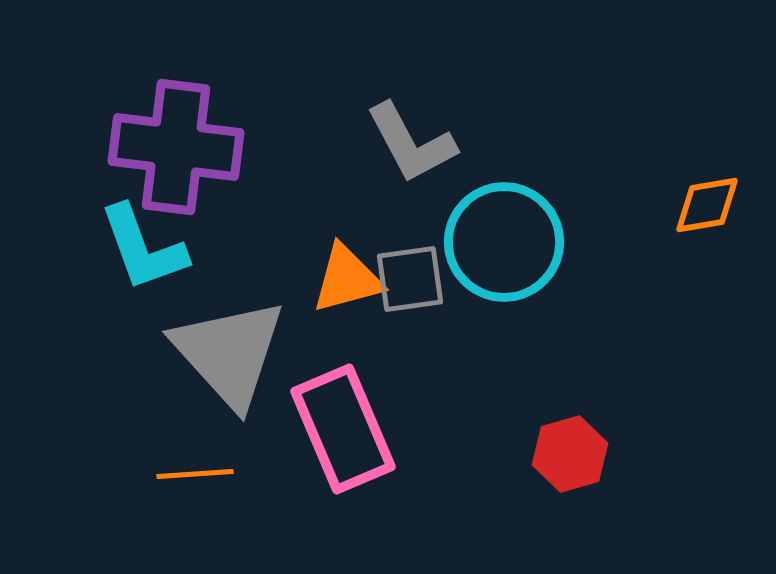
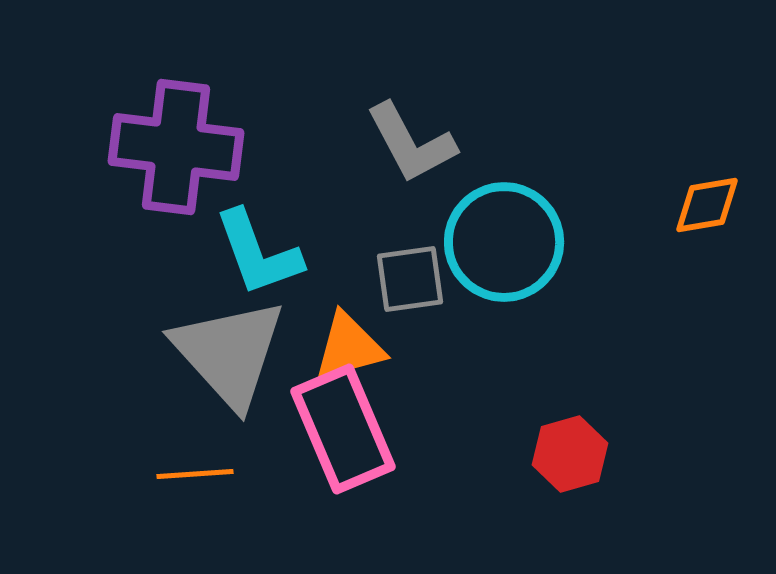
cyan L-shape: moved 115 px right, 5 px down
orange triangle: moved 2 px right, 68 px down
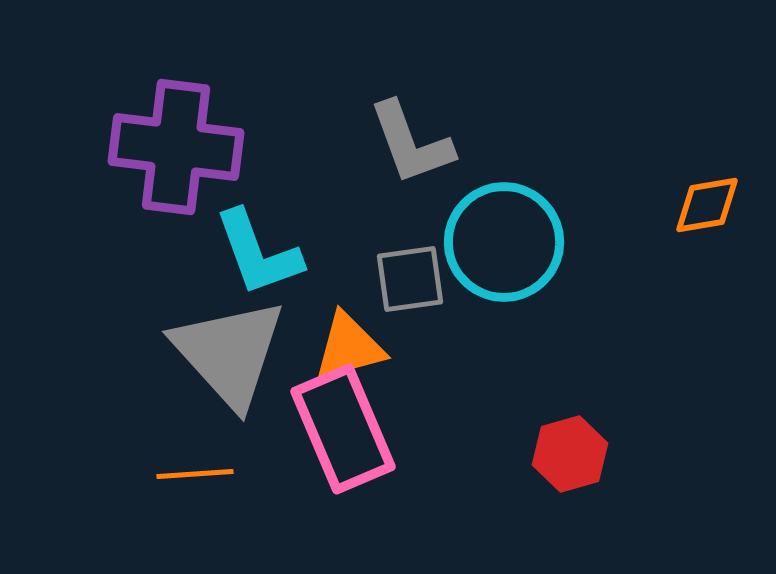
gray L-shape: rotated 8 degrees clockwise
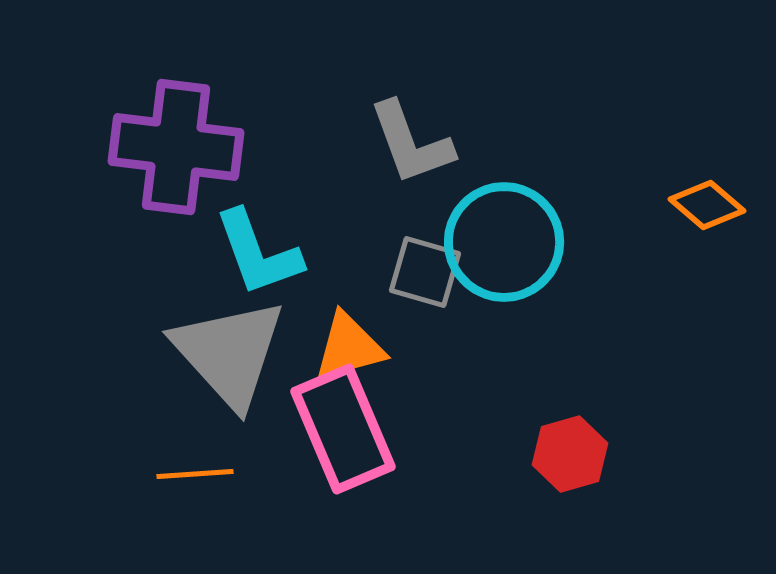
orange diamond: rotated 50 degrees clockwise
gray square: moved 15 px right, 7 px up; rotated 24 degrees clockwise
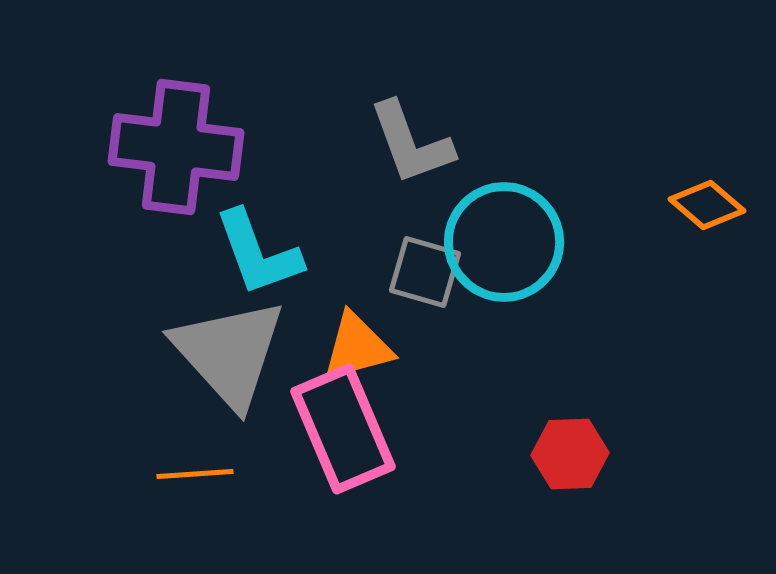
orange triangle: moved 8 px right
red hexagon: rotated 14 degrees clockwise
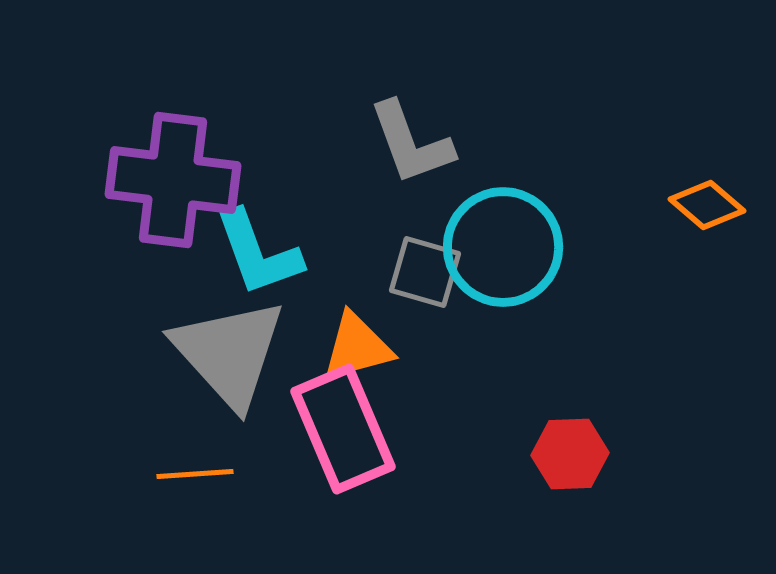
purple cross: moved 3 px left, 33 px down
cyan circle: moved 1 px left, 5 px down
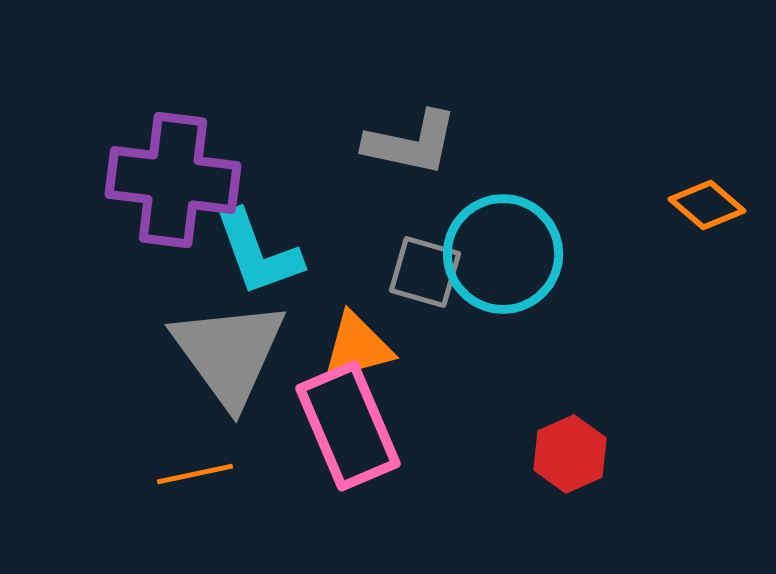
gray L-shape: rotated 58 degrees counterclockwise
cyan circle: moved 7 px down
gray triangle: rotated 6 degrees clockwise
pink rectangle: moved 5 px right, 3 px up
red hexagon: rotated 22 degrees counterclockwise
orange line: rotated 8 degrees counterclockwise
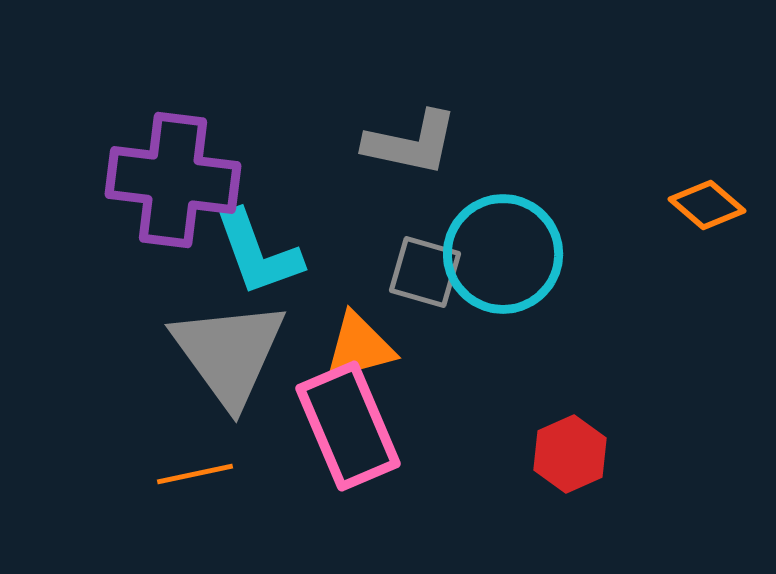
orange triangle: moved 2 px right
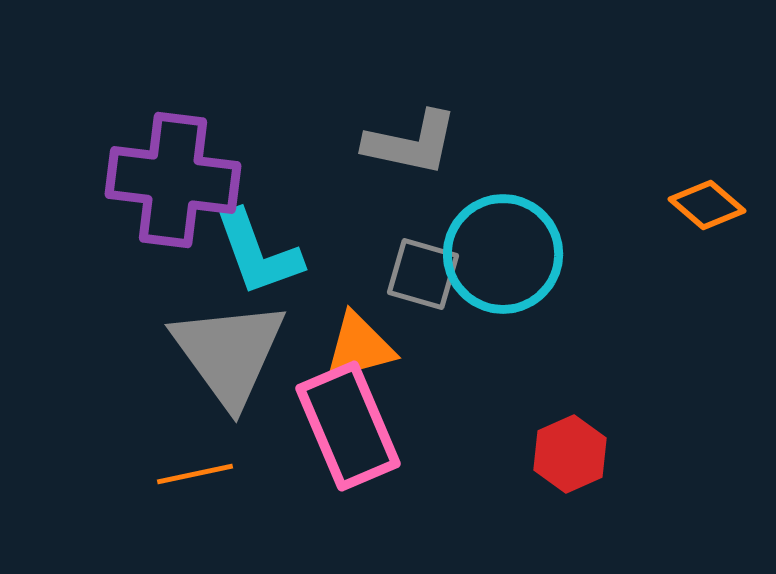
gray square: moved 2 px left, 2 px down
